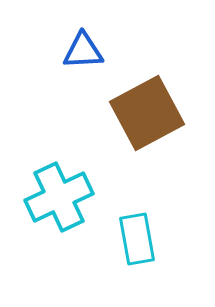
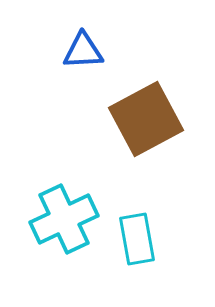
brown square: moved 1 px left, 6 px down
cyan cross: moved 5 px right, 22 px down
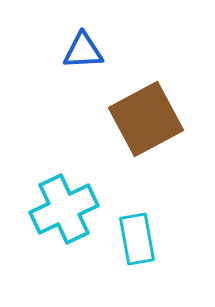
cyan cross: moved 10 px up
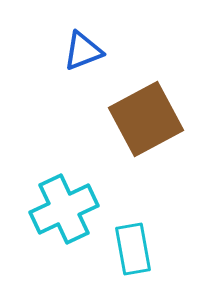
blue triangle: rotated 18 degrees counterclockwise
cyan rectangle: moved 4 px left, 10 px down
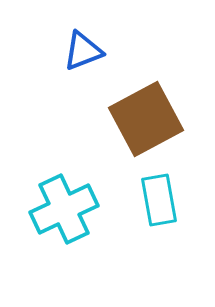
cyan rectangle: moved 26 px right, 49 px up
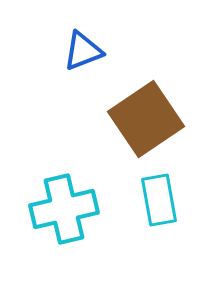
brown square: rotated 6 degrees counterclockwise
cyan cross: rotated 12 degrees clockwise
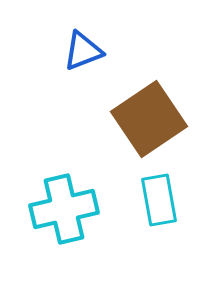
brown square: moved 3 px right
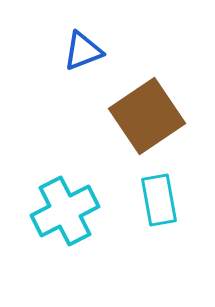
brown square: moved 2 px left, 3 px up
cyan cross: moved 1 px right, 2 px down; rotated 14 degrees counterclockwise
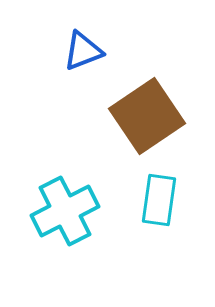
cyan rectangle: rotated 18 degrees clockwise
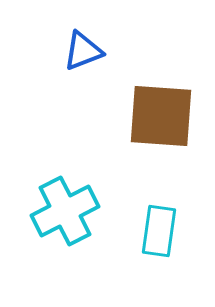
brown square: moved 14 px right; rotated 38 degrees clockwise
cyan rectangle: moved 31 px down
